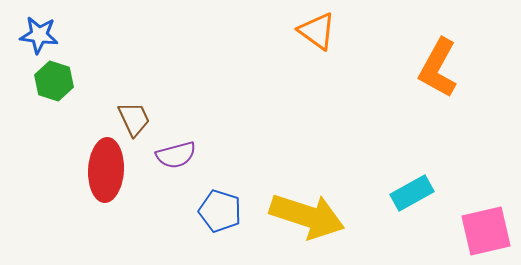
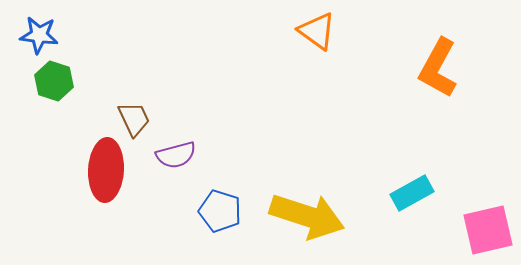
pink square: moved 2 px right, 1 px up
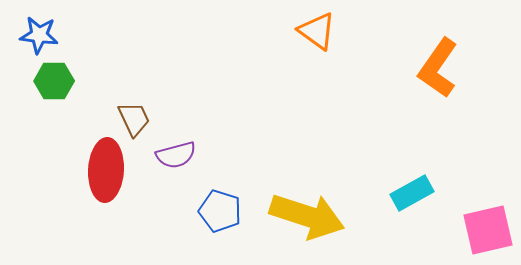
orange L-shape: rotated 6 degrees clockwise
green hexagon: rotated 18 degrees counterclockwise
